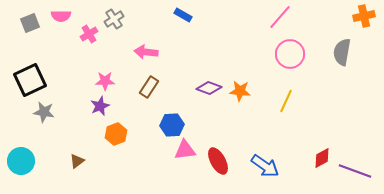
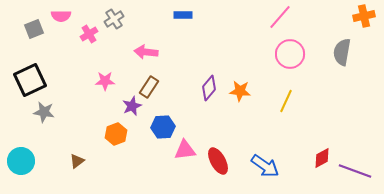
blue rectangle: rotated 30 degrees counterclockwise
gray square: moved 4 px right, 6 px down
purple diamond: rotated 70 degrees counterclockwise
purple star: moved 32 px right
blue hexagon: moved 9 px left, 2 px down
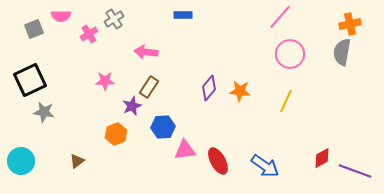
orange cross: moved 14 px left, 8 px down
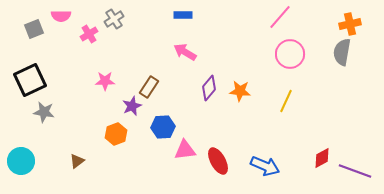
pink arrow: moved 39 px right; rotated 25 degrees clockwise
blue arrow: rotated 12 degrees counterclockwise
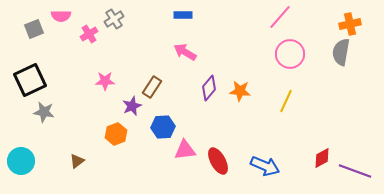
gray semicircle: moved 1 px left
brown rectangle: moved 3 px right
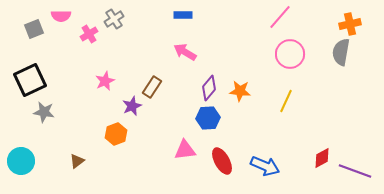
pink star: rotated 24 degrees counterclockwise
blue hexagon: moved 45 px right, 9 px up
red ellipse: moved 4 px right
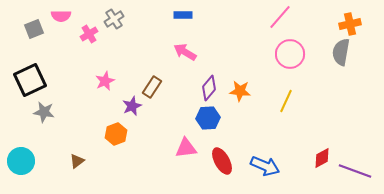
pink triangle: moved 1 px right, 2 px up
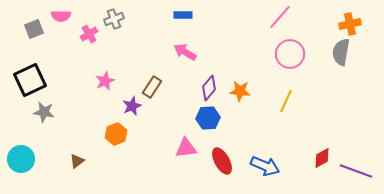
gray cross: rotated 12 degrees clockwise
cyan circle: moved 2 px up
purple line: moved 1 px right
